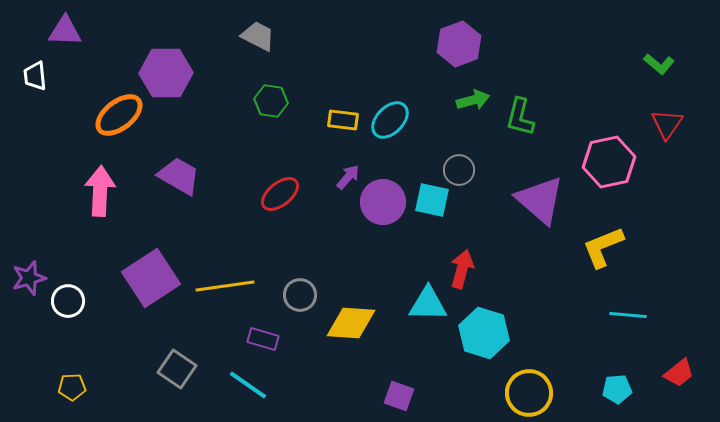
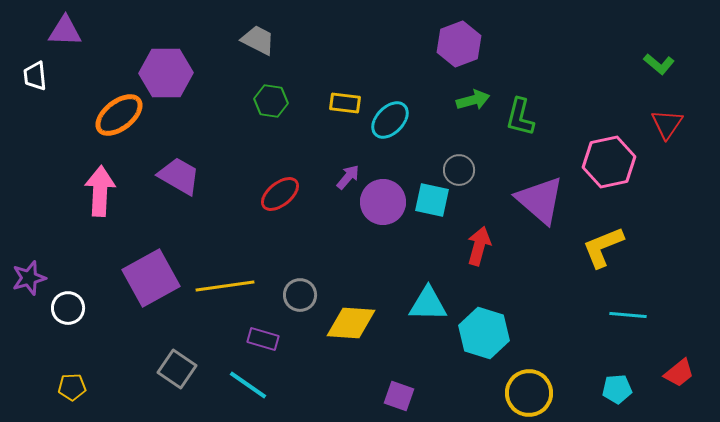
gray trapezoid at (258, 36): moved 4 px down
yellow rectangle at (343, 120): moved 2 px right, 17 px up
red arrow at (462, 269): moved 17 px right, 23 px up
purple square at (151, 278): rotated 4 degrees clockwise
white circle at (68, 301): moved 7 px down
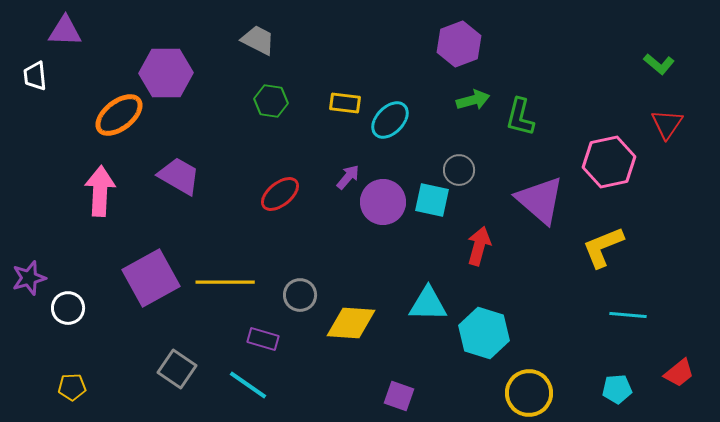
yellow line at (225, 286): moved 4 px up; rotated 8 degrees clockwise
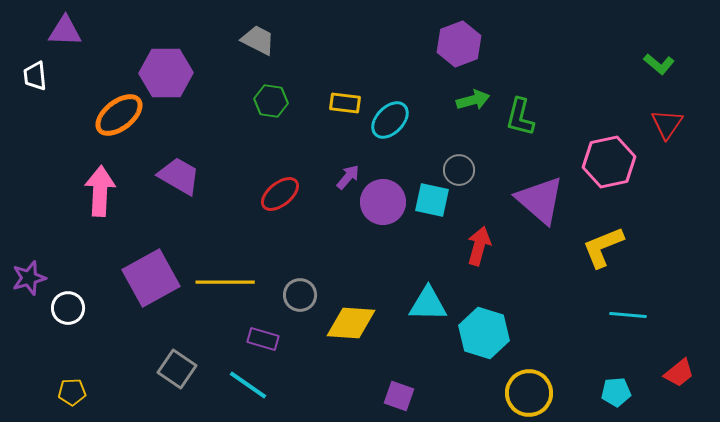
yellow pentagon at (72, 387): moved 5 px down
cyan pentagon at (617, 389): moved 1 px left, 3 px down
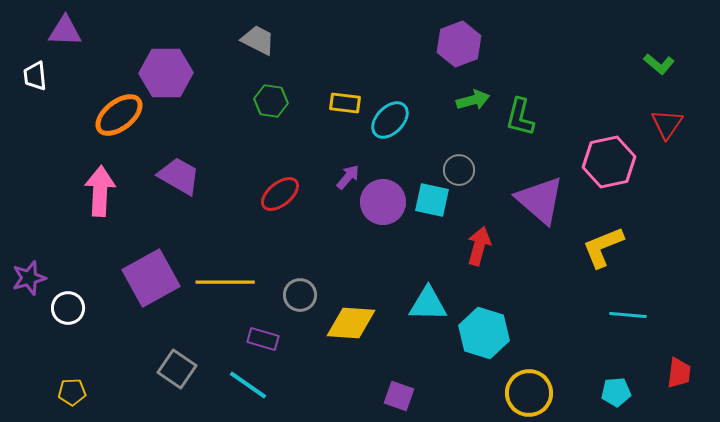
red trapezoid at (679, 373): rotated 44 degrees counterclockwise
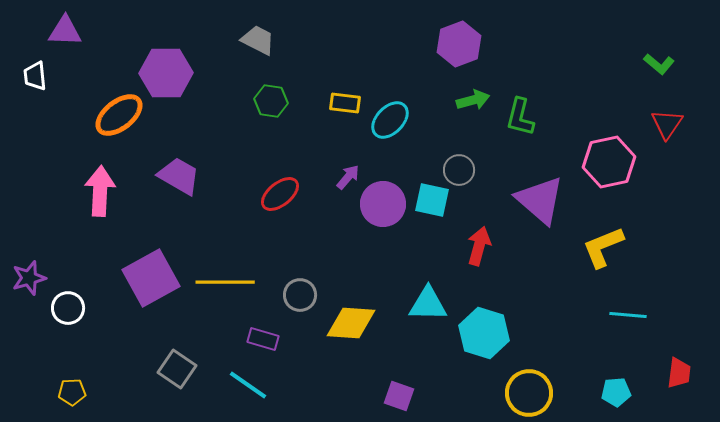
purple circle at (383, 202): moved 2 px down
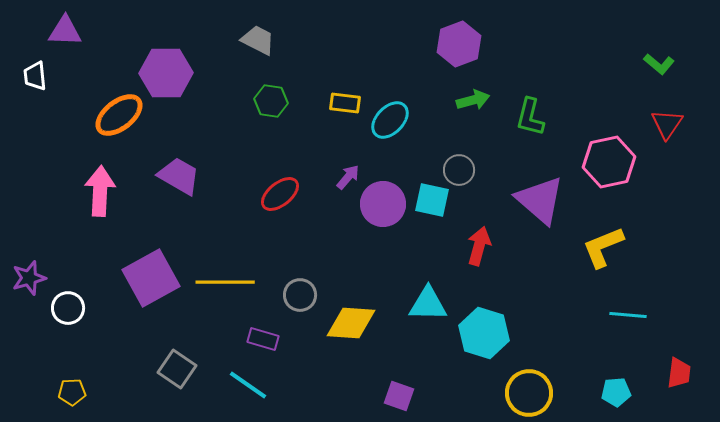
green L-shape at (520, 117): moved 10 px right
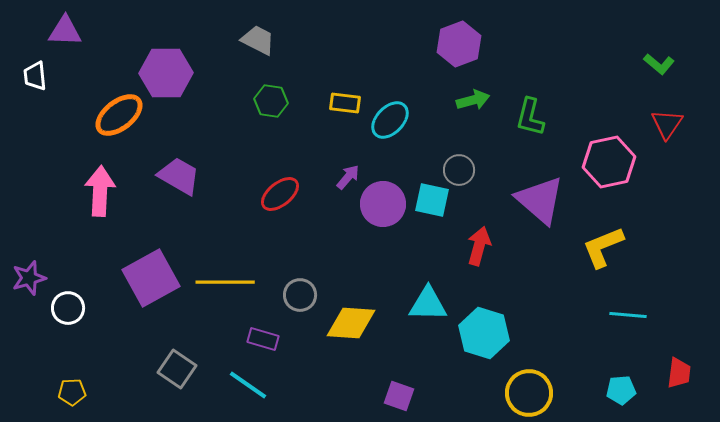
cyan pentagon at (616, 392): moved 5 px right, 2 px up
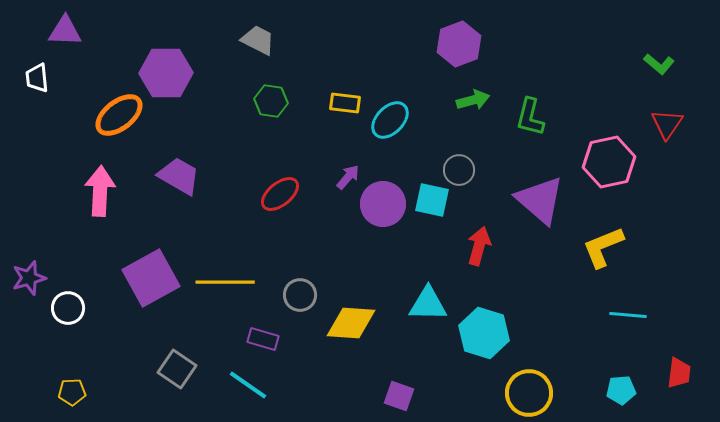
white trapezoid at (35, 76): moved 2 px right, 2 px down
